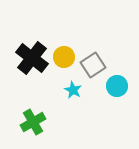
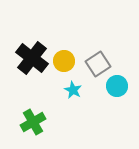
yellow circle: moved 4 px down
gray square: moved 5 px right, 1 px up
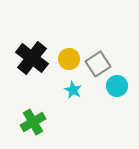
yellow circle: moved 5 px right, 2 px up
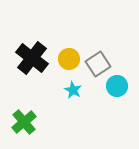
green cross: moved 9 px left; rotated 10 degrees counterclockwise
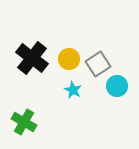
green cross: rotated 20 degrees counterclockwise
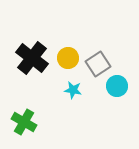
yellow circle: moved 1 px left, 1 px up
cyan star: rotated 18 degrees counterclockwise
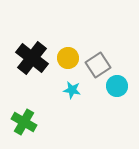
gray square: moved 1 px down
cyan star: moved 1 px left
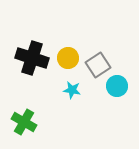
black cross: rotated 20 degrees counterclockwise
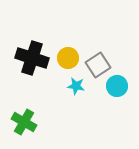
cyan star: moved 4 px right, 4 px up
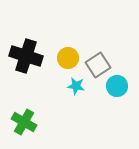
black cross: moved 6 px left, 2 px up
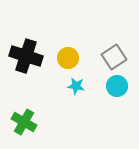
gray square: moved 16 px right, 8 px up
